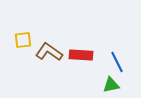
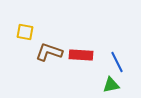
yellow square: moved 2 px right, 8 px up; rotated 18 degrees clockwise
brown L-shape: rotated 16 degrees counterclockwise
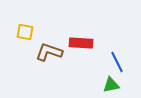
red rectangle: moved 12 px up
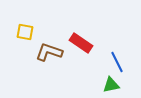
red rectangle: rotated 30 degrees clockwise
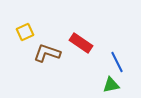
yellow square: rotated 36 degrees counterclockwise
brown L-shape: moved 2 px left, 1 px down
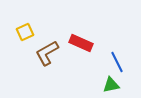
red rectangle: rotated 10 degrees counterclockwise
brown L-shape: rotated 48 degrees counterclockwise
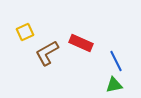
blue line: moved 1 px left, 1 px up
green triangle: moved 3 px right
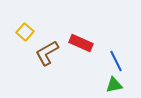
yellow square: rotated 24 degrees counterclockwise
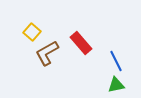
yellow square: moved 7 px right
red rectangle: rotated 25 degrees clockwise
green triangle: moved 2 px right
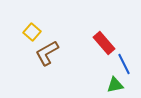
red rectangle: moved 23 px right
blue line: moved 8 px right, 3 px down
green triangle: moved 1 px left
